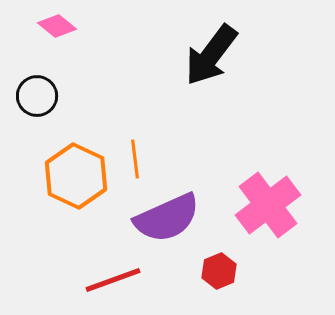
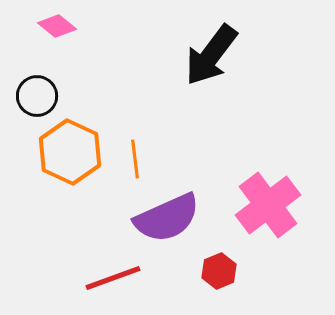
orange hexagon: moved 6 px left, 24 px up
red line: moved 2 px up
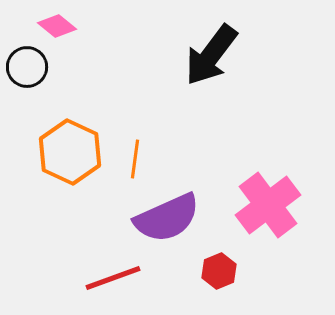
black circle: moved 10 px left, 29 px up
orange line: rotated 15 degrees clockwise
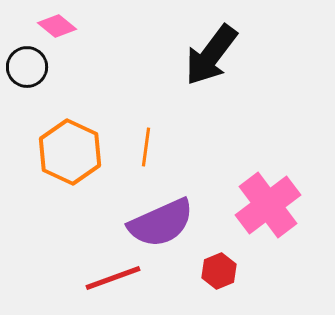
orange line: moved 11 px right, 12 px up
purple semicircle: moved 6 px left, 5 px down
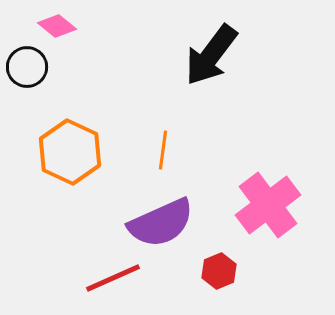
orange line: moved 17 px right, 3 px down
red line: rotated 4 degrees counterclockwise
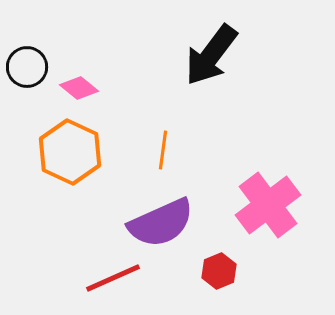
pink diamond: moved 22 px right, 62 px down
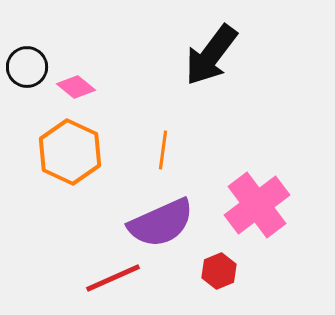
pink diamond: moved 3 px left, 1 px up
pink cross: moved 11 px left
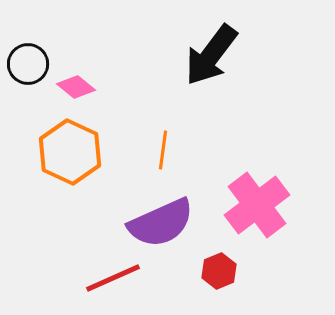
black circle: moved 1 px right, 3 px up
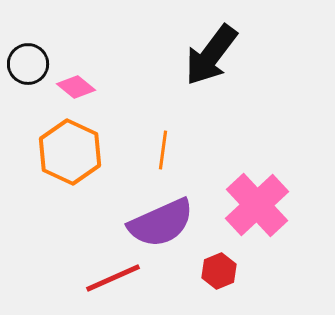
pink cross: rotated 6 degrees counterclockwise
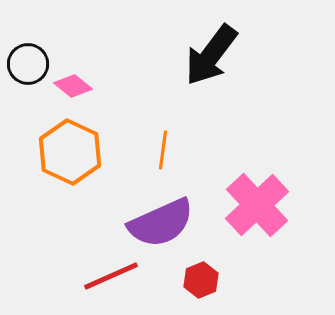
pink diamond: moved 3 px left, 1 px up
red hexagon: moved 18 px left, 9 px down
red line: moved 2 px left, 2 px up
